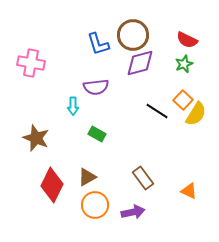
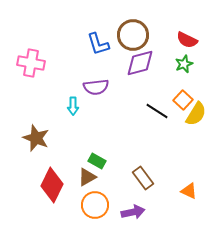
green rectangle: moved 27 px down
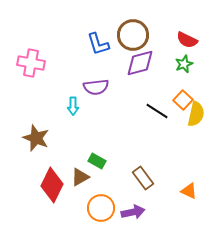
yellow semicircle: rotated 20 degrees counterclockwise
brown triangle: moved 7 px left
orange circle: moved 6 px right, 3 px down
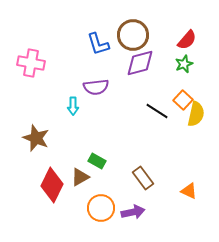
red semicircle: rotated 75 degrees counterclockwise
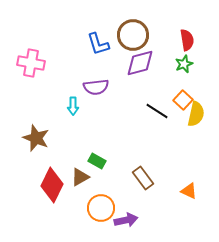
red semicircle: rotated 50 degrees counterclockwise
purple arrow: moved 7 px left, 8 px down
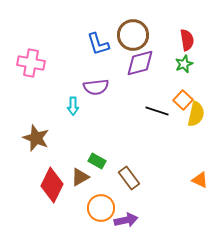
black line: rotated 15 degrees counterclockwise
brown rectangle: moved 14 px left
orange triangle: moved 11 px right, 11 px up
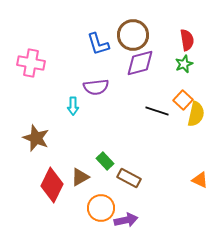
green rectangle: moved 8 px right; rotated 18 degrees clockwise
brown rectangle: rotated 25 degrees counterclockwise
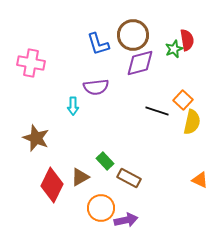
green star: moved 10 px left, 15 px up
yellow semicircle: moved 4 px left, 8 px down
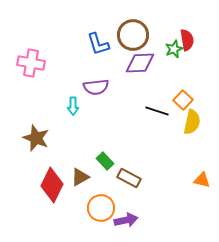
purple diamond: rotated 12 degrees clockwise
orange triangle: moved 2 px right; rotated 12 degrees counterclockwise
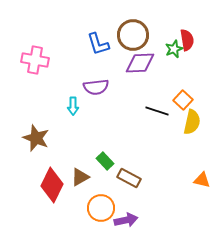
pink cross: moved 4 px right, 3 px up
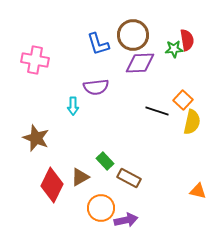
green star: rotated 18 degrees clockwise
orange triangle: moved 4 px left, 11 px down
